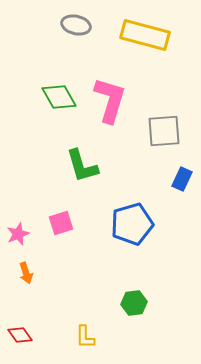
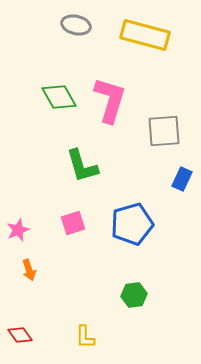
pink square: moved 12 px right
pink star: moved 4 px up
orange arrow: moved 3 px right, 3 px up
green hexagon: moved 8 px up
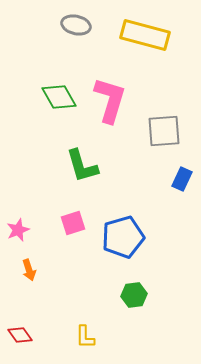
blue pentagon: moved 9 px left, 13 px down
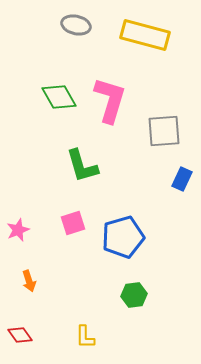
orange arrow: moved 11 px down
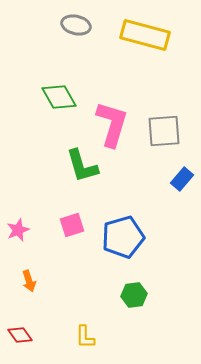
pink L-shape: moved 2 px right, 24 px down
blue rectangle: rotated 15 degrees clockwise
pink square: moved 1 px left, 2 px down
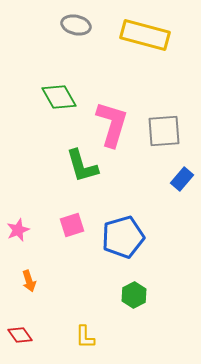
green hexagon: rotated 20 degrees counterclockwise
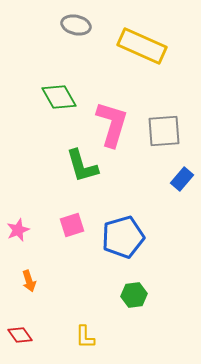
yellow rectangle: moved 3 px left, 11 px down; rotated 9 degrees clockwise
green hexagon: rotated 20 degrees clockwise
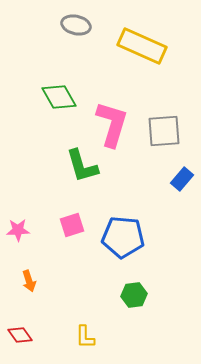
pink star: rotated 20 degrees clockwise
blue pentagon: rotated 21 degrees clockwise
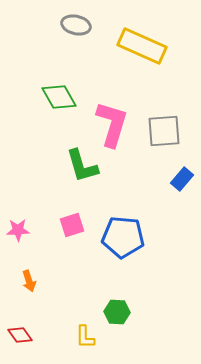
green hexagon: moved 17 px left, 17 px down; rotated 10 degrees clockwise
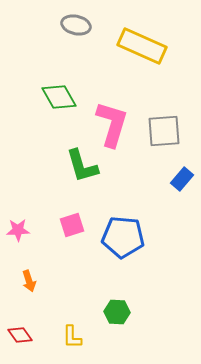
yellow L-shape: moved 13 px left
